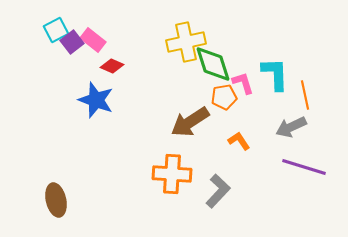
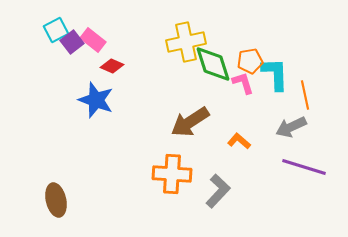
orange pentagon: moved 26 px right, 36 px up
orange L-shape: rotated 15 degrees counterclockwise
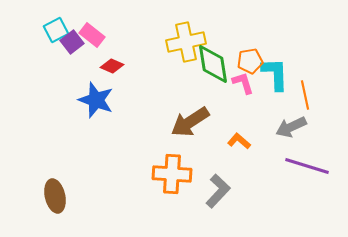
pink rectangle: moved 1 px left, 5 px up
green diamond: rotated 9 degrees clockwise
purple line: moved 3 px right, 1 px up
brown ellipse: moved 1 px left, 4 px up
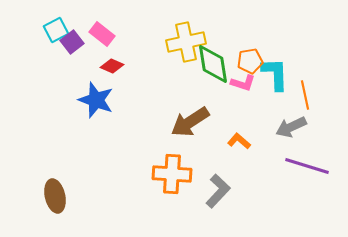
pink rectangle: moved 10 px right, 1 px up
pink L-shape: rotated 125 degrees clockwise
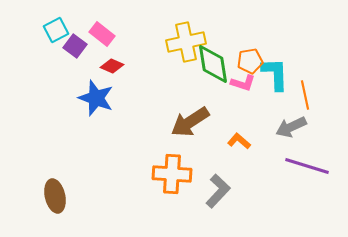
purple square: moved 3 px right, 4 px down; rotated 15 degrees counterclockwise
blue star: moved 2 px up
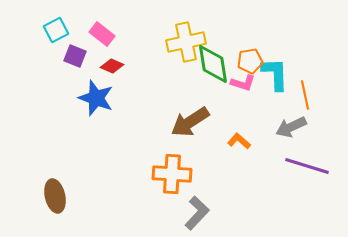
purple square: moved 10 px down; rotated 15 degrees counterclockwise
gray L-shape: moved 21 px left, 22 px down
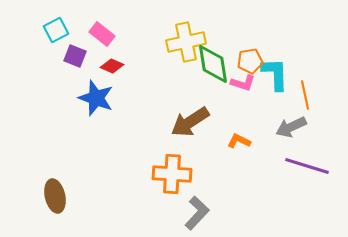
orange L-shape: rotated 15 degrees counterclockwise
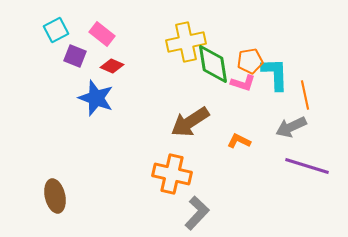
orange cross: rotated 9 degrees clockwise
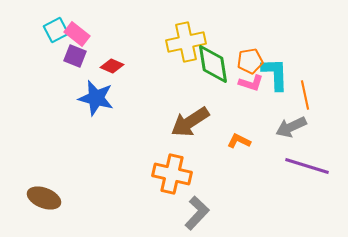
pink rectangle: moved 25 px left
pink L-shape: moved 8 px right
blue star: rotated 6 degrees counterclockwise
brown ellipse: moved 11 px left, 2 px down; rotated 56 degrees counterclockwise
